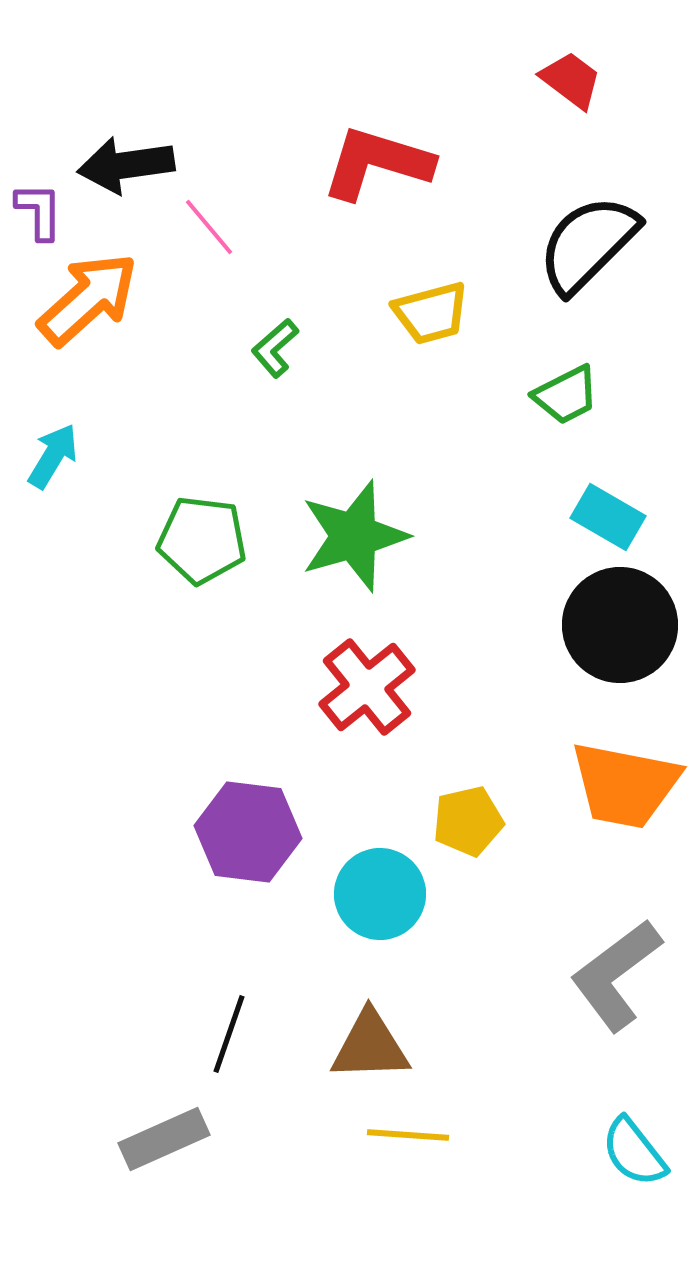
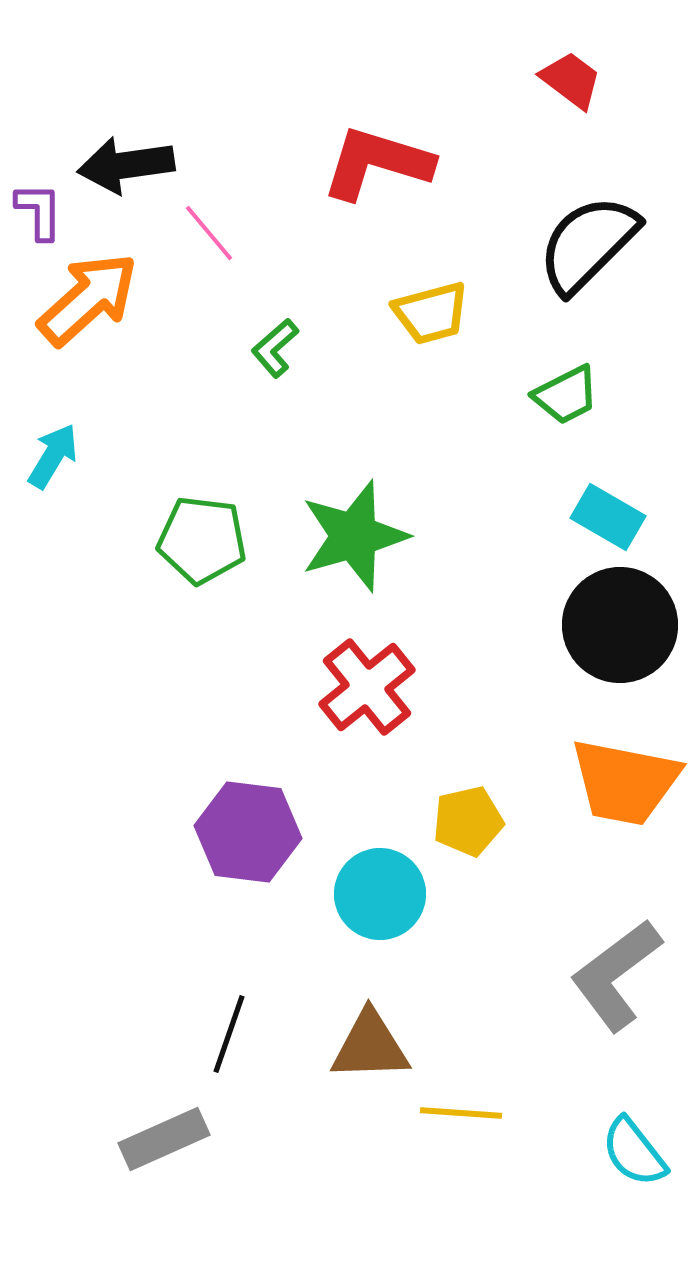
pink line: moved 6 px down
orange trapezoid: moved 3 px up
yellow line: moved 53 px right, 22 px up
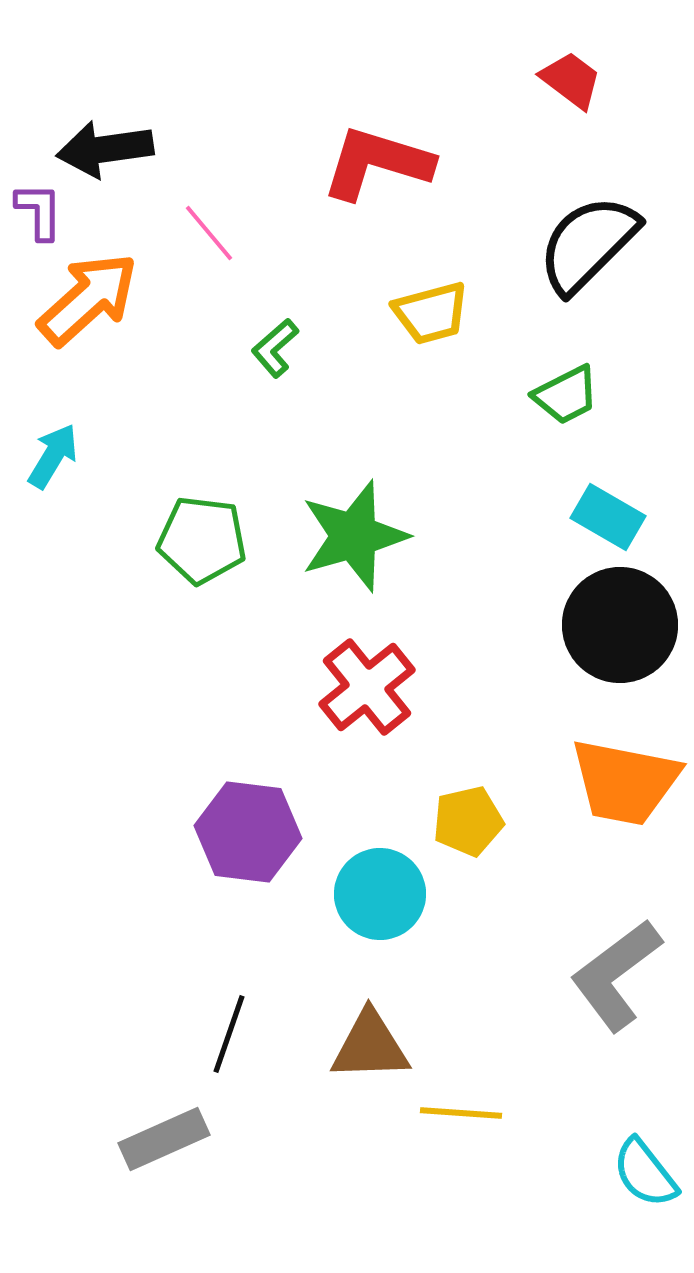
black arrow: moved 21 px left, 16 px up
cyan semicircle: moved 11 px right, 21 px down
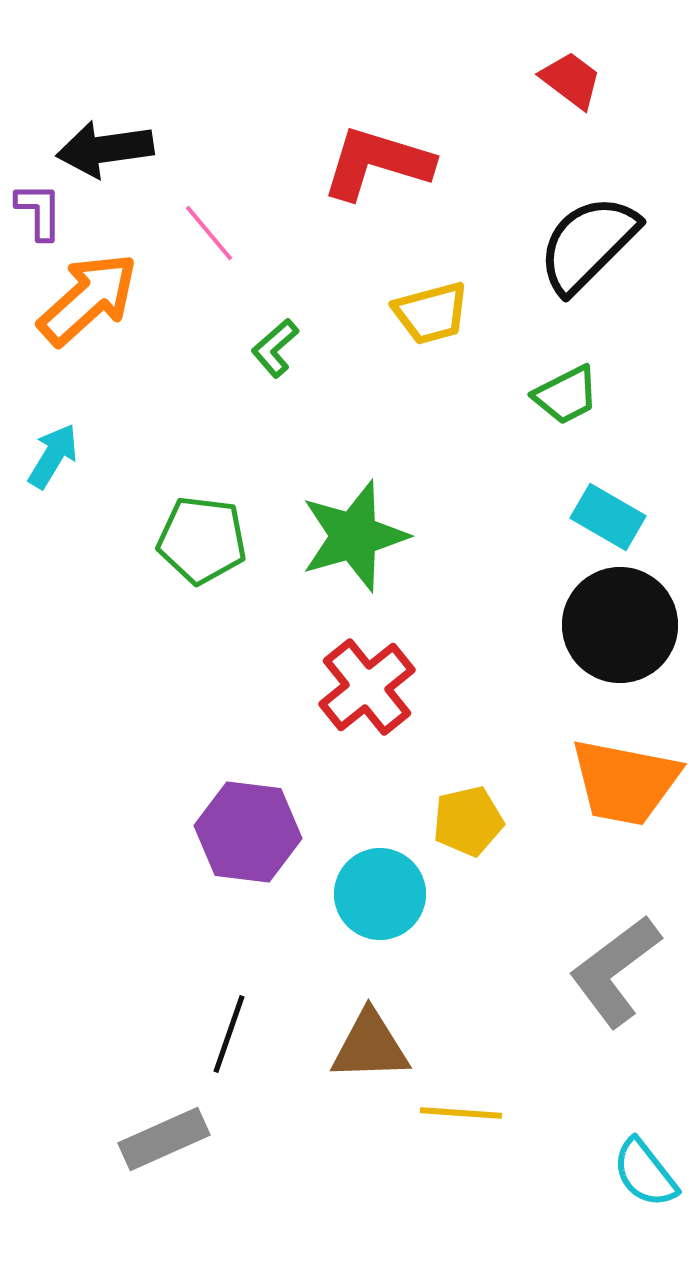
gray L-shape: moved 1 px left, 4 px up
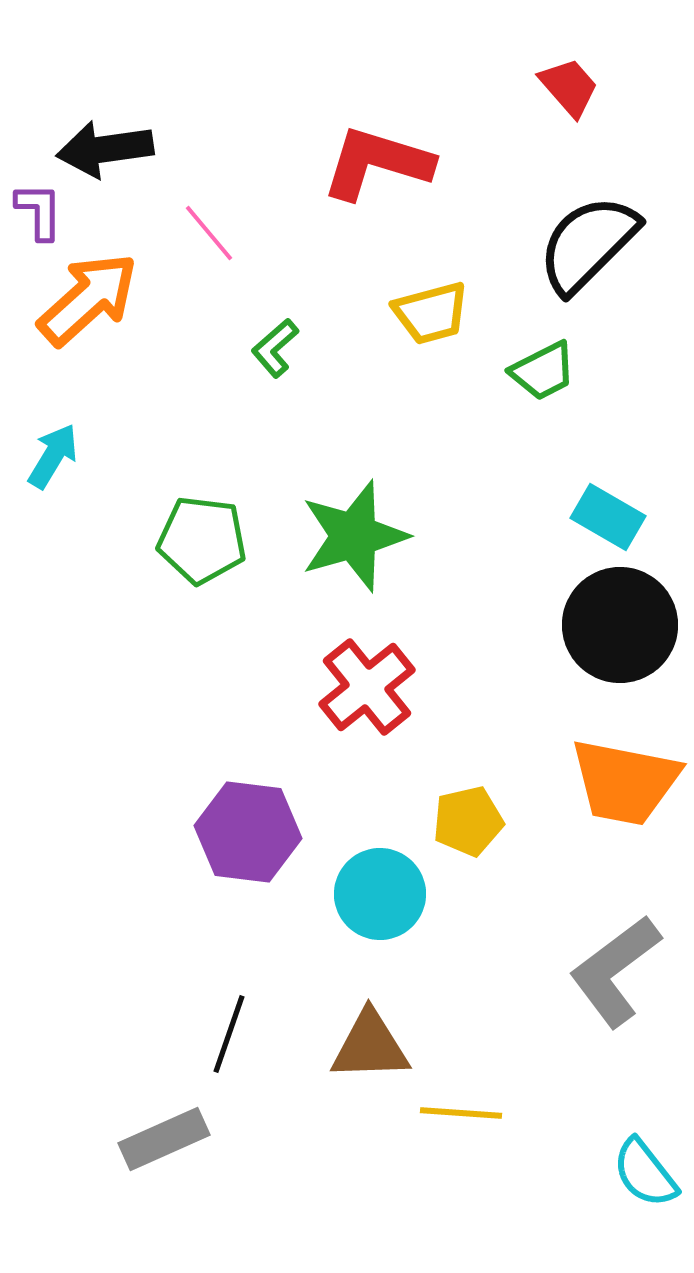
red trapezoid: moved 2 px left, 7 px down; rotated 12 degrees clockwise
green trapezoid: moved 23 px left, 24 px up
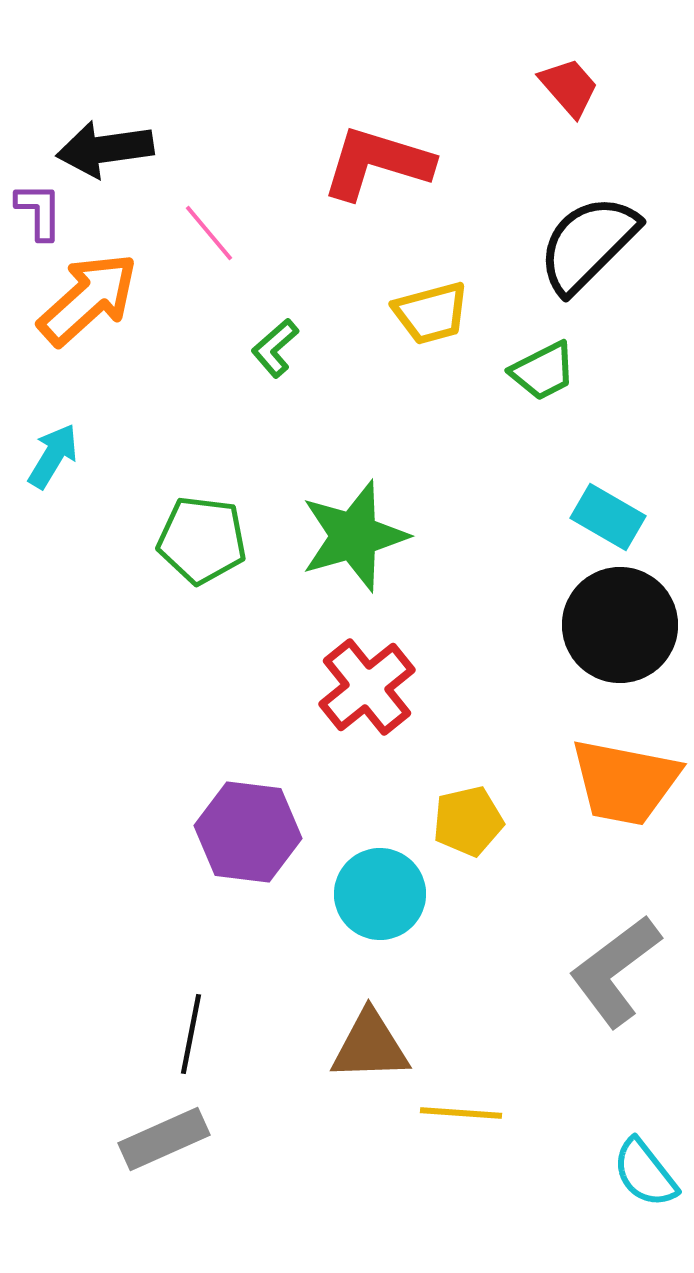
black line: moved 38 px left; rotated 8 degrees counterclockwise
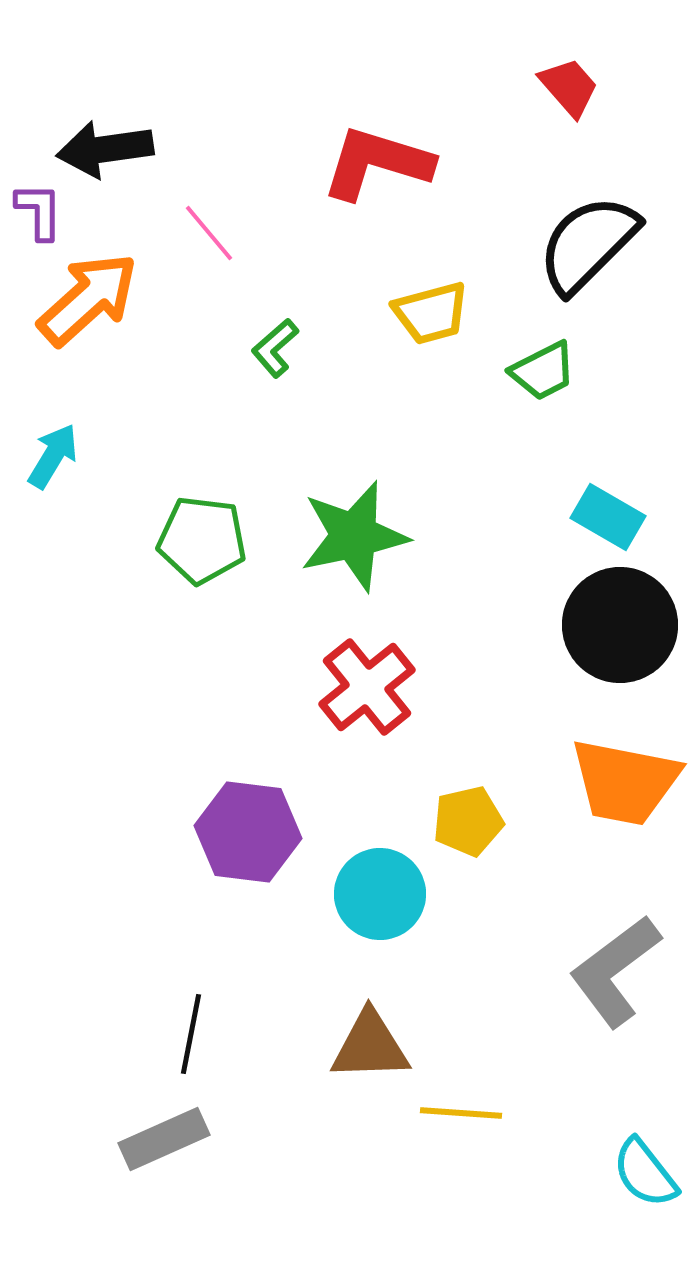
green star: rotated 4 degrees clockwise
